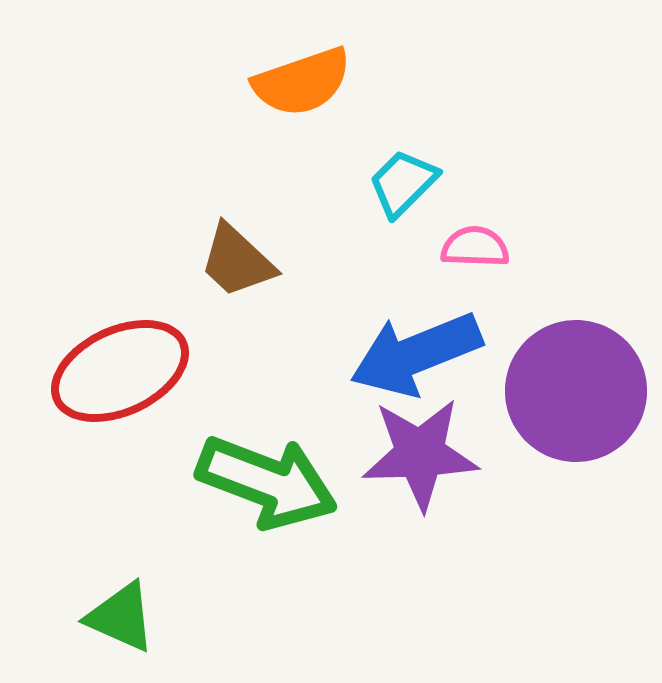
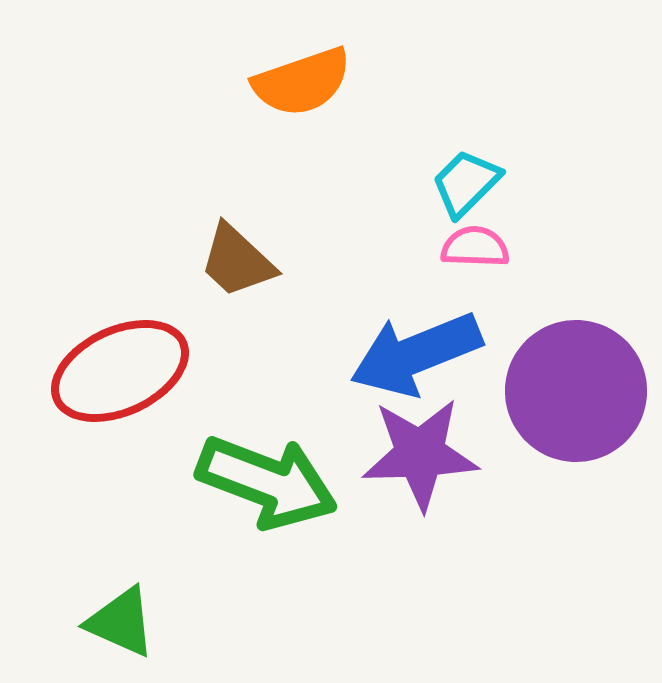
cyan trapezoid: moved 63 px right
green triangle: moved 5 px down
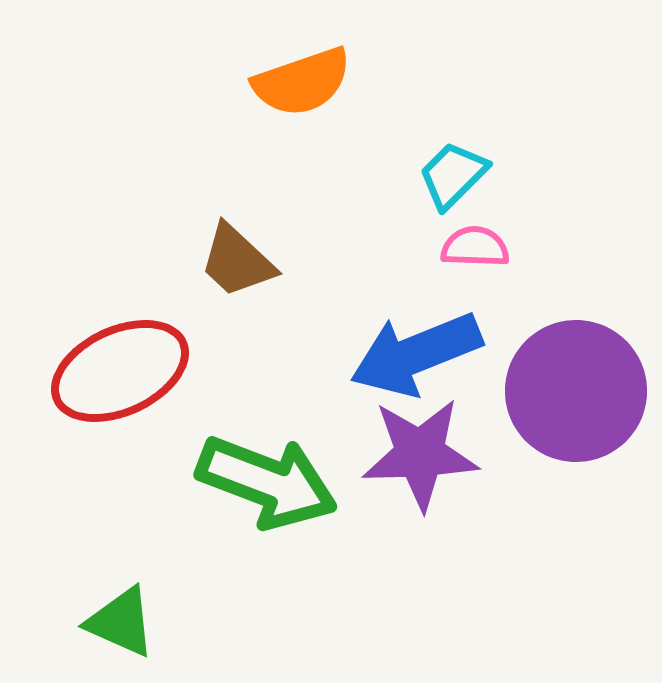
cyan trapezoid: moved 13 px left, 8 px up
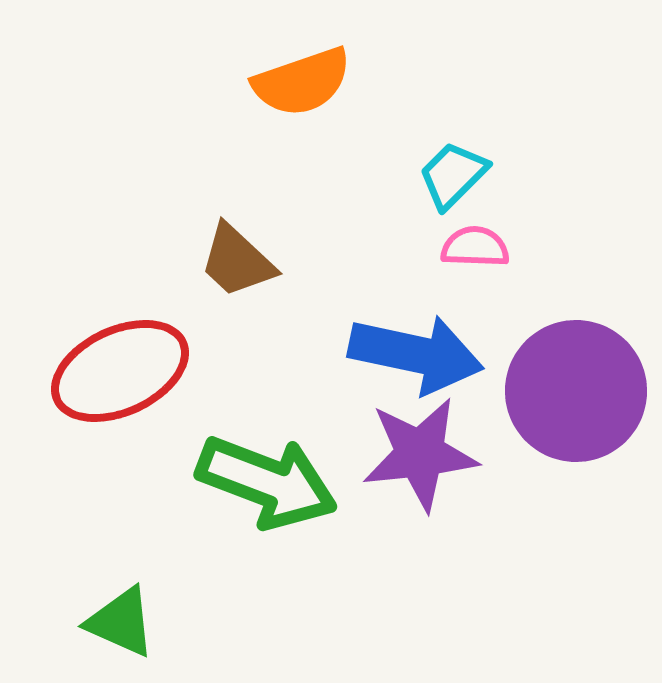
blue arrow: rotated 146 degrees counterclockwise
purple star: rotated 4 degrees counterclockwise
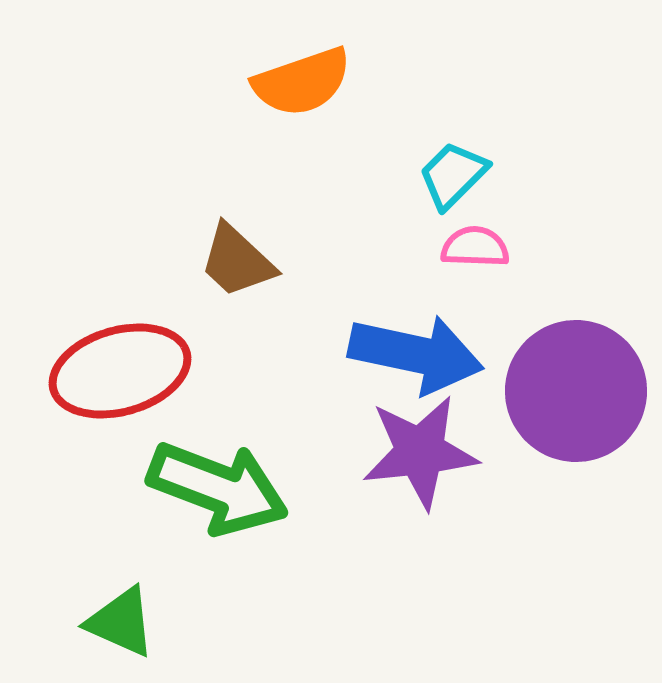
red ellipse: rotated 9 degrees clockwise
purple star: moved 2 px up
green arrow: moved 49 px left, 6 px down
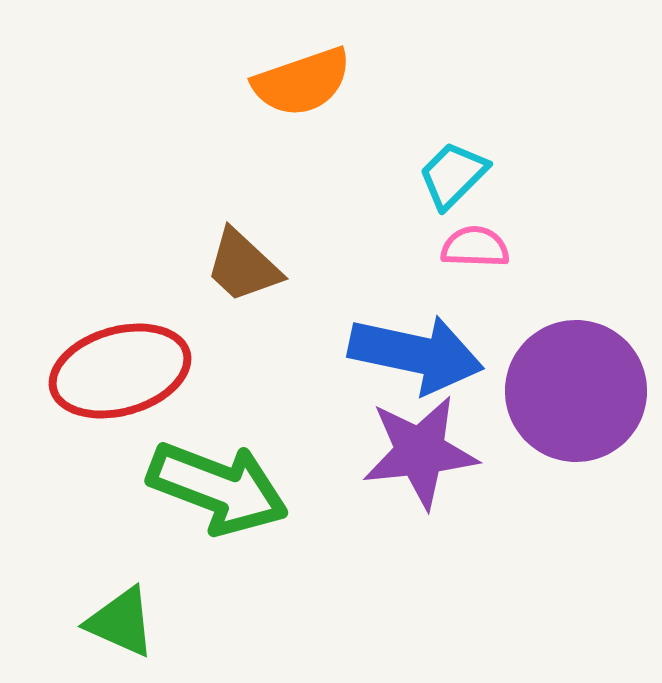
brown trapezoid: moved 6 px right, 5 px down
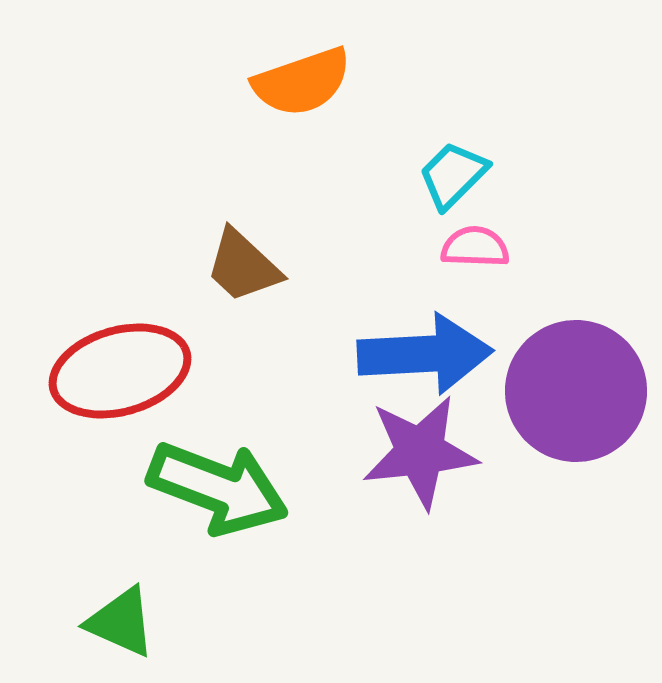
blue arrow: moved 9 px right; rotated 15 degrees counterclockwise
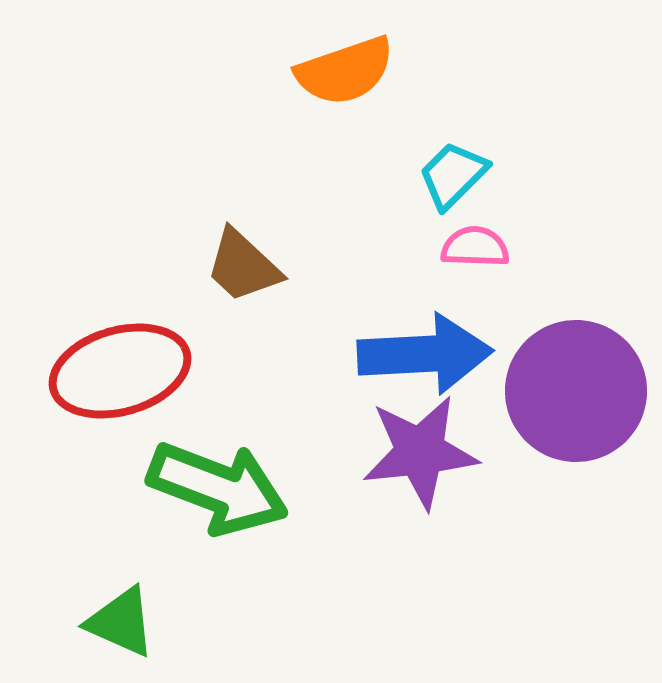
orange semicircle: moved 43 px right, 11 px up
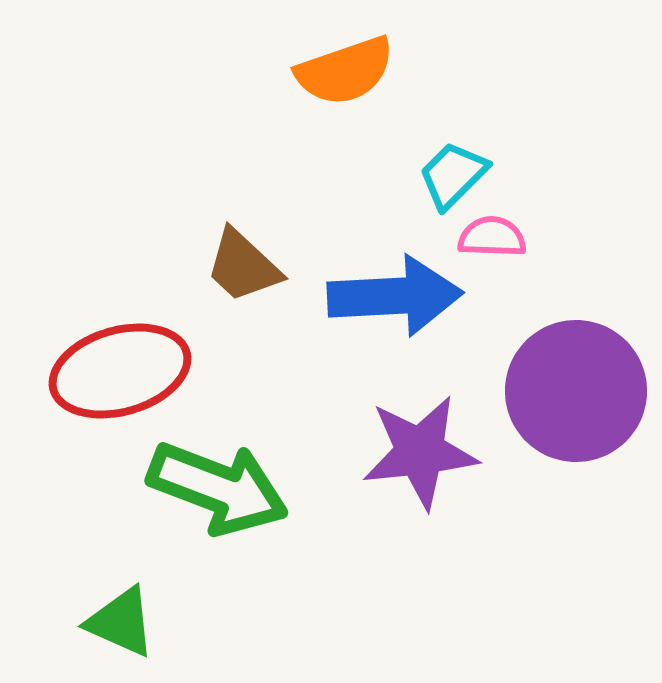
pink semicircle: moved 17 px right, 10 px up
blue arrow: moved 30 px left, 58 px up
